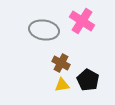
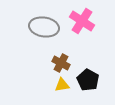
gray ellipse: moved 3 px up
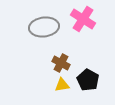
pink cross: moved 1 px right, 2 px up
gray ellipse: rotated 16 degrees counterclockwise
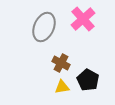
pink cross: rotated 15 degrees clockwise
gray ellipse: rotated 60 degrees counterclockwise
yellow triangle: moved 2 px down
